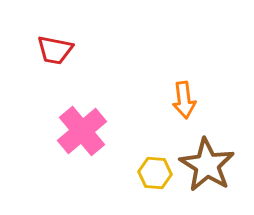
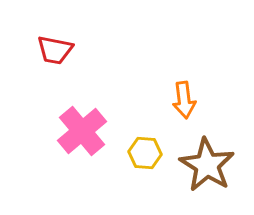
yellow hexagon: moved 10 px left, 20 px up
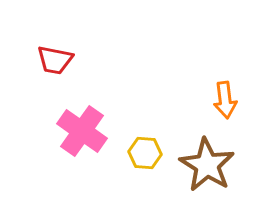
red trapezoid: moved 10 px down
orange arrow: moved 41 px right
pink cross: rotated 15 degrees counterclockwise
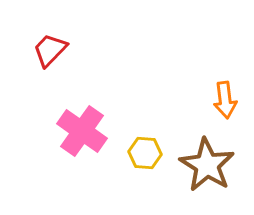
red trapezoid: moved 5 px left, 10 px up; rotated 123 degrees clockwise
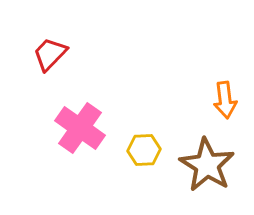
red trapezoid: moved 4 px down
pink cross: moved 2 px left, 3 px up
yellow hexagon: moved 1 px left, 3 px up; rotated 8 degrees counterclockwise
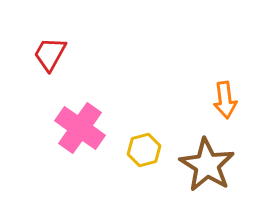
red trapezoid: rotated 15 degrees counterclockwise
yellow hexagon: rotated 12 degrees counterclockwise
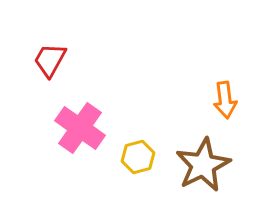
red trapezoid: moved 6 px down
yellow hexagon: moved 6 px left, 7 px down
brown star: moved 4 px left; rotated 14 degrees clockwise
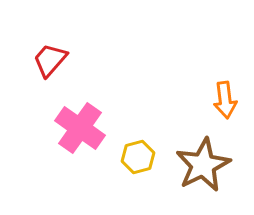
red trapezoid: rotated 12 degrees clockwise
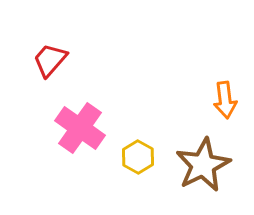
yellow hexagon: rotated 16 degrees counterclockwise
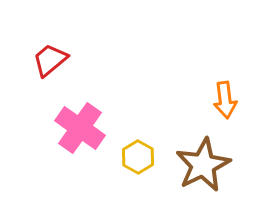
red trapezoid: rotated 9 degrees clockwise
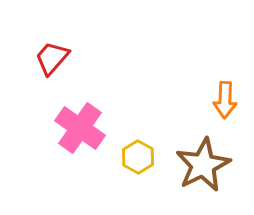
red trapezoid: moved 2 px right, 2 px up; rotated 9 degrees counterclockwise
orange arrow: rotated 9 degrees clockwise
